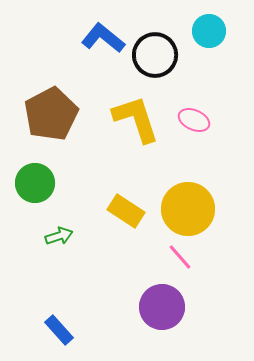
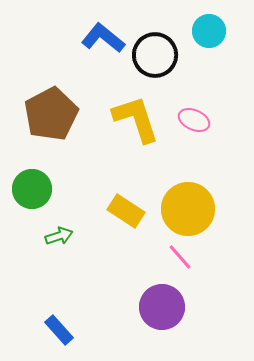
green circle: moved 3 px left, 6 px down
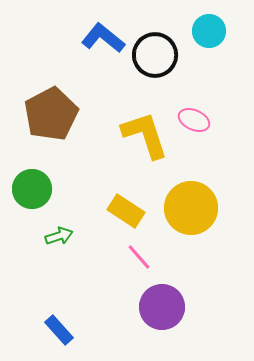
yellow L-shape: moved 9 px right, 16 px down
yellow circle: moved 3 px right, 1 px up
pink line: moved 41 px left
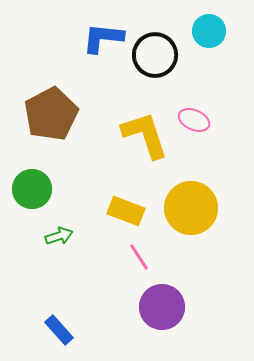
blue L-shape: rotated 33 degrees counterclockwise
yellow rectangle: rotated 12 degrees counterclockwise
pink line: rotated 8 degrees clockwise
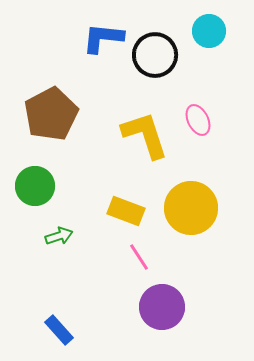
pink ellipse: moved 4 px right; rotated 40 degrees clockwise
green circle: moved 3 px right, 3 px up
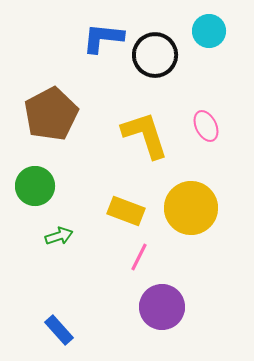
pink ellipse: moved 8 px right, 6 px down
pink line: rotated 60 degrees clockwise
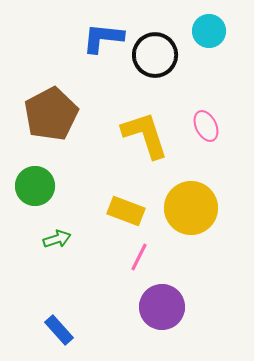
green arrow: moved 2 px left, 3 px down
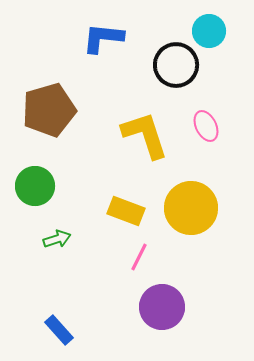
black circle: moved 21 px right, 10 px down
brown pentagon: moved 2 px left, 4 px up; rotated 12 degrees clockwise
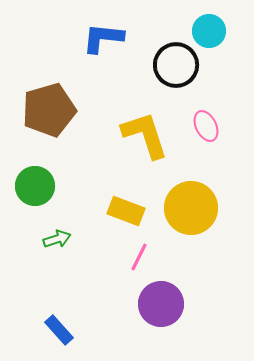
purple circle: moved 1 px left, 3 px up
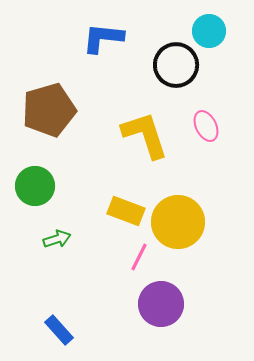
yellow circle: moved 13 px left, 14 px down
